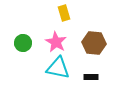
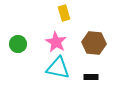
green circle: moved 5 px left, 1 px down
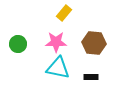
yellow rectangle: rotated 56 degrees clockwise
pink star: rotated 30 degrees counterclockwise
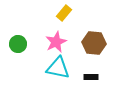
pink star: rotated 25 degrees counterclockwise
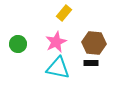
black rectangle: moved 14 px up
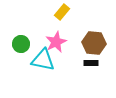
yellow rectangle: moved 2 px left, 1 px up
green circle: moved 3 px right
cyan triangle: moved 15 px left, 8 px up
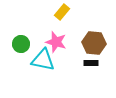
pink star: rotated 30 degrees counterclockwise
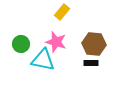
brown hexagon: moved 1 px down
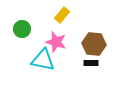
yellow rectangle: moved 3 px down
green circle: moved 1 px right, 15 px up
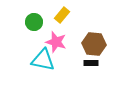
green circle: moved 12 px right, 7 px up
